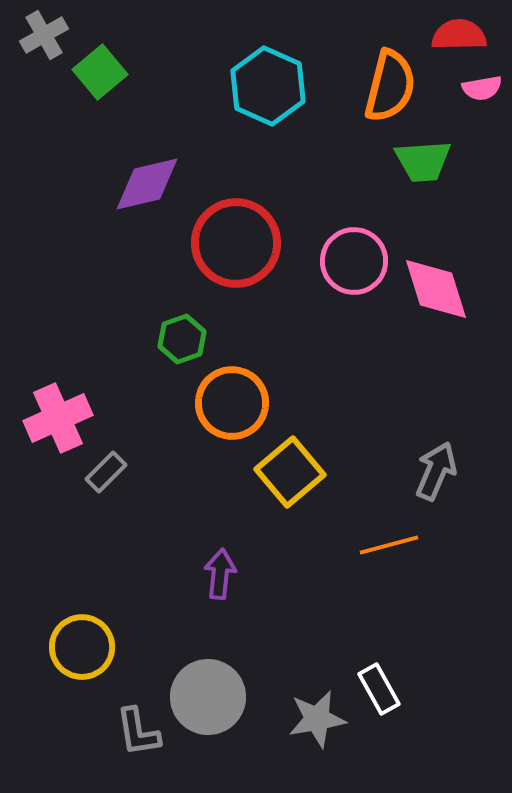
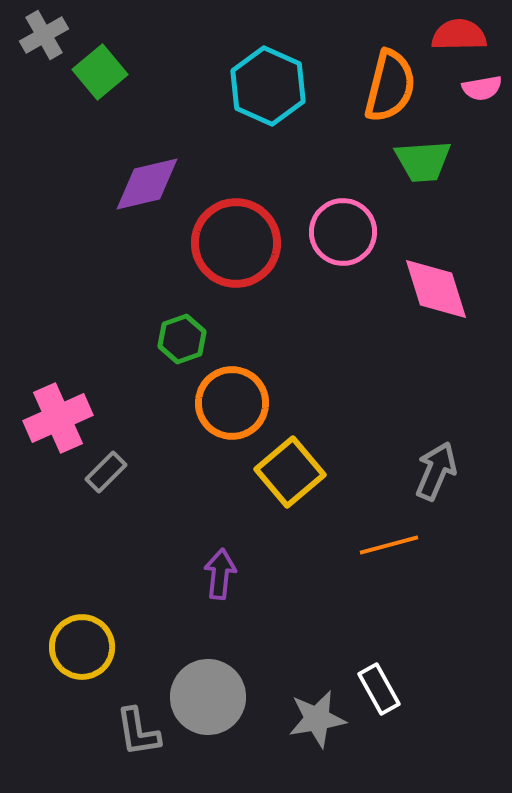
pink circle: moved 11 px left, 29 px up
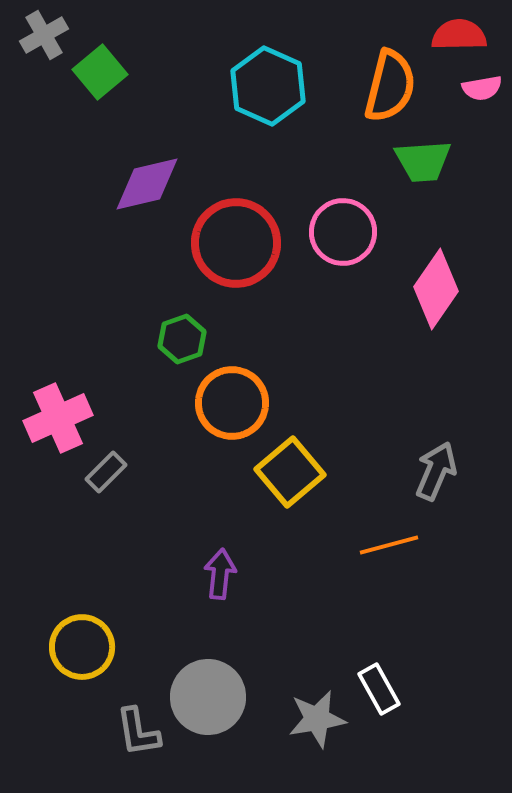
pink diamond: rotated 52 degrees clockwise
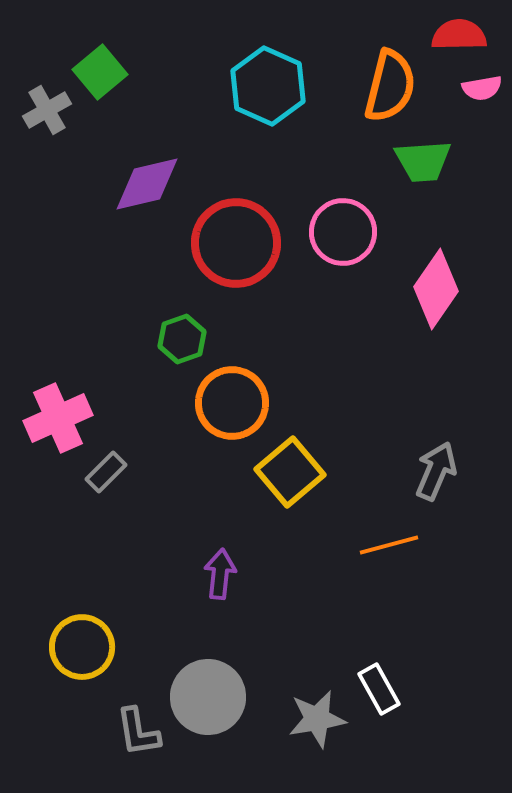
gray cross: moved 3 px right, 75 px down
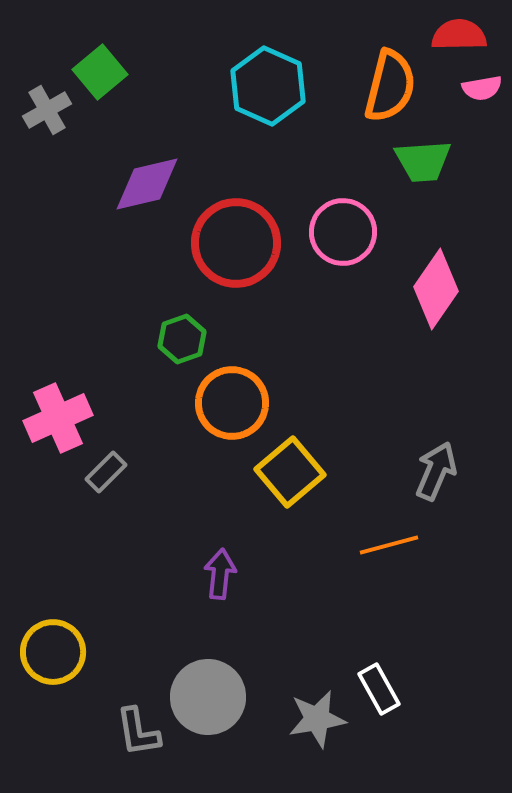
yellow circle: moved 29 px left, 5 px down
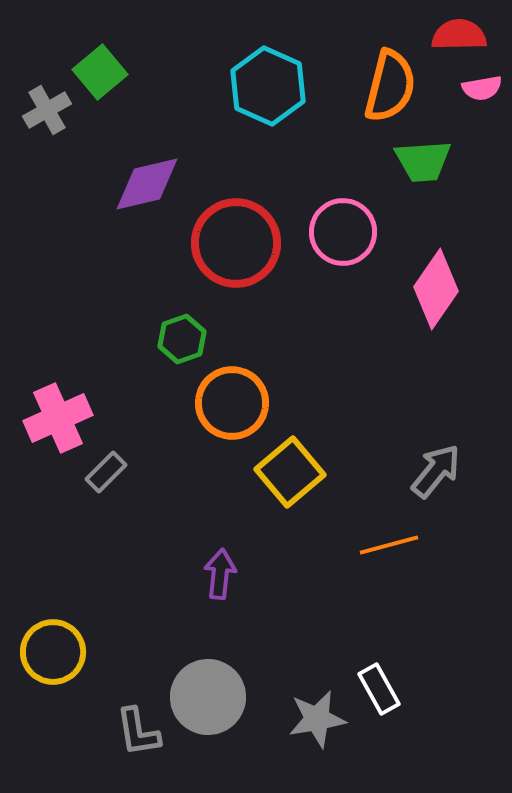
gray arrow: rotated 16 degrees clockwise
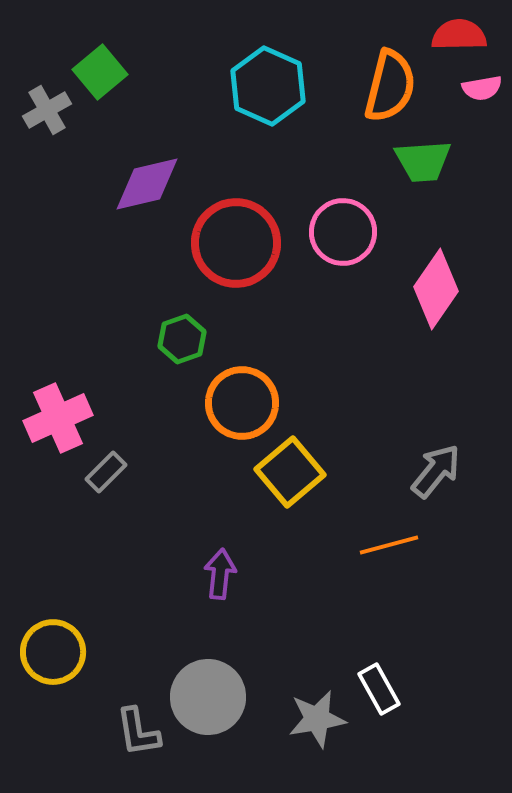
orange circle: moved 10 px right
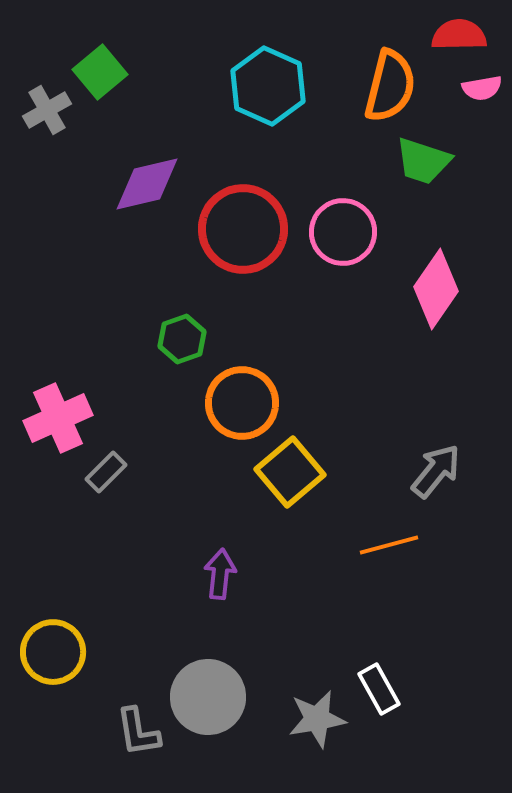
green trapezoid: rotated 22 degrees clockwise
red circle: moved 7 px right, 14 px up
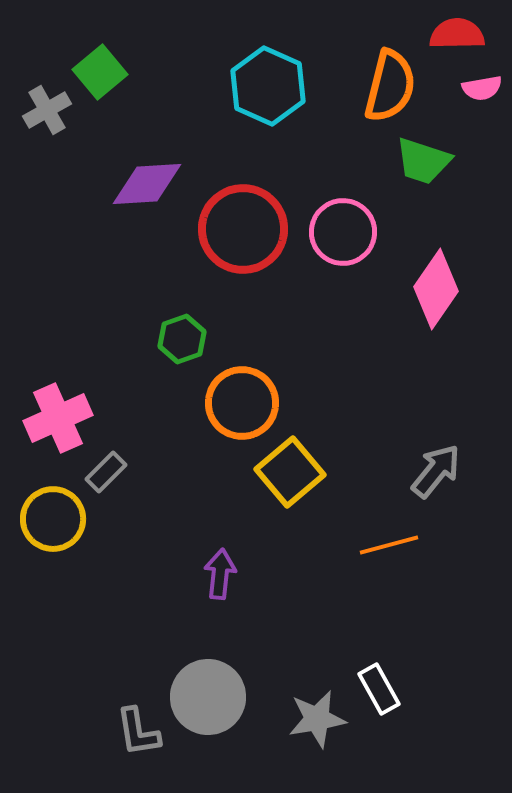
red semicircle: moved 2 px left, 1 px up
purple diamond: rotated 10 degrees clockwise
yellow circle: moved 133 px up
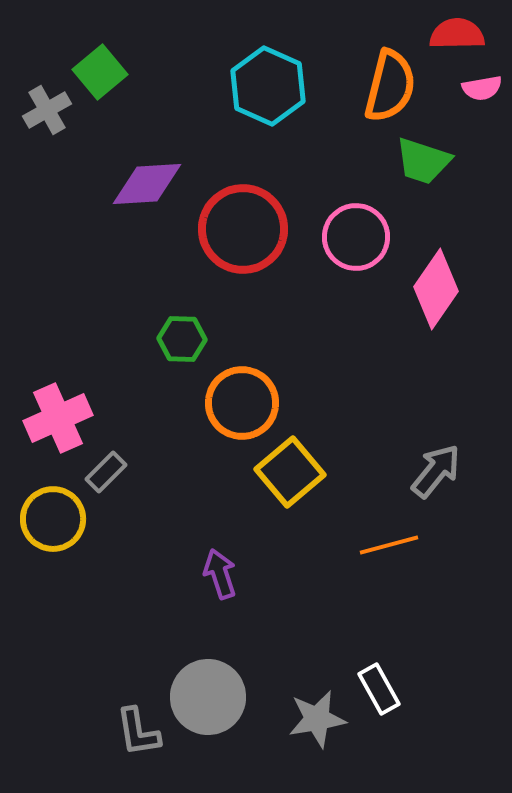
pink circle: moved 13 px right, 5 px down
green hexagon: rotated 21 degrees clockwise
purple arrow: rotated 24 degrees counterclockwise
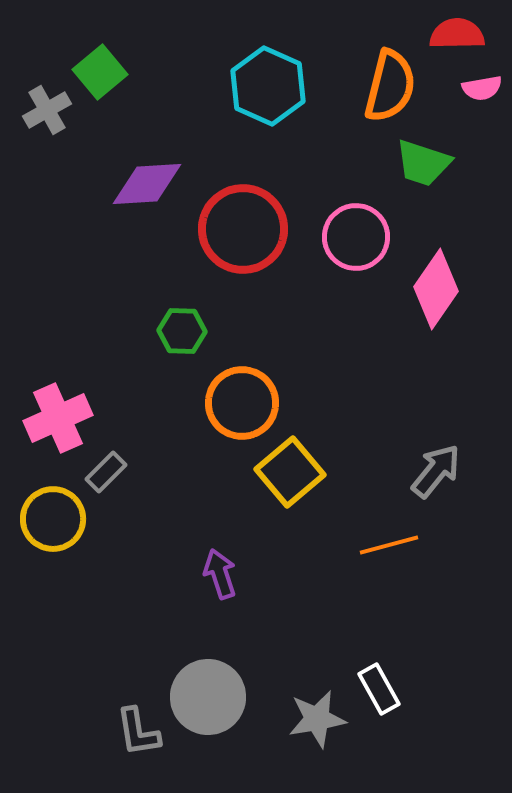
green trapezoid: moved 2 px down
green hexagon: moved 8 px up
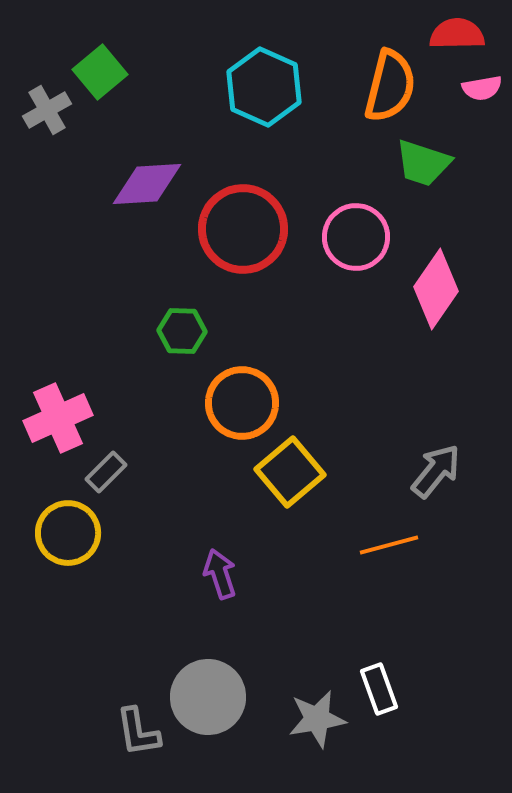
cyan hexagon: moved 4 px left, 1 px down
yellow circle: moved 15 px right, 14 px down
white rectangle: rotated 9 degrees clockwise
